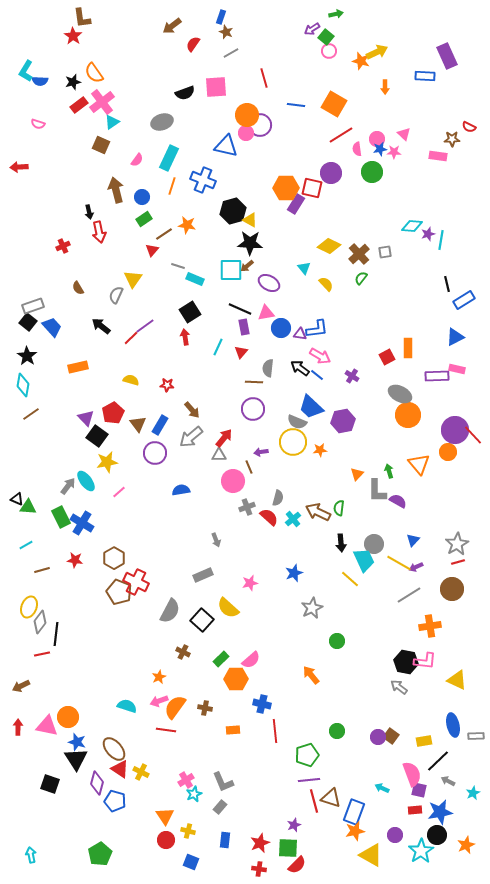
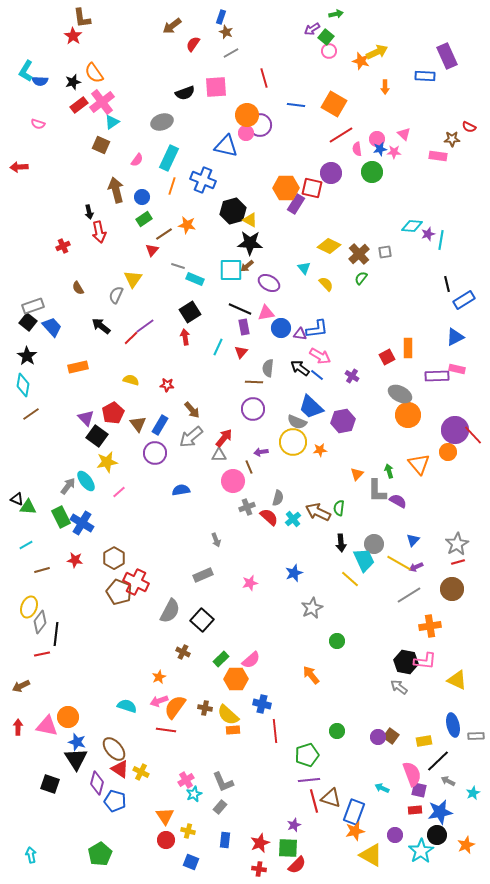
yellow semicircle at (228, 608): moved 107 px down
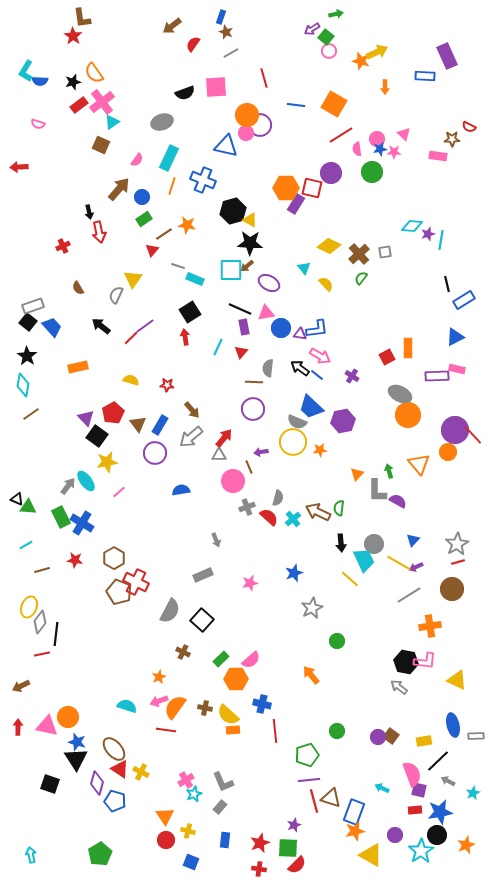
brown arrow at (116, 190): moved 3 px right, 1 px up; rotated 55 degrees clockwise
